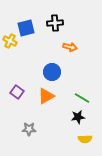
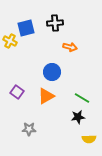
yellow semicircle: moved 4 px right
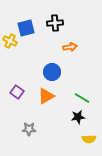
orange arrow: rotated 24 degrees counterclockwise
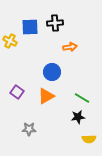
blue square: moved 4 px right, 1 px up; rotated 12 degrees clockwise
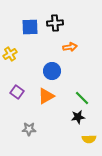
yellow cross: moved 13 px down; rotated 32 degrees clockwise
blue circle: moved 1 px up
green line: rotated 14 degrees clockwise
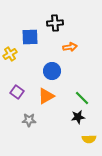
blue square: moved 10 px down
gray star: moved 9 px up
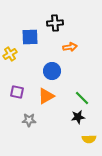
purple square: rotated 24 degrees counterclockwise
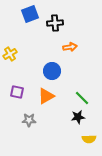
blue square: moved 23 px up; rotated 18 degrees counterclockwise
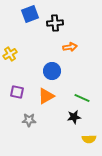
green line: rotated 21 degrees counterclockwise
black star: moved 4 px left
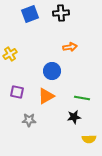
black cross: moved 6 px right, 10 px up
green line: rotated 14 degrees counterclockwise
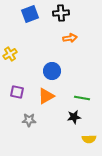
orange arrow: moved 9 px up
